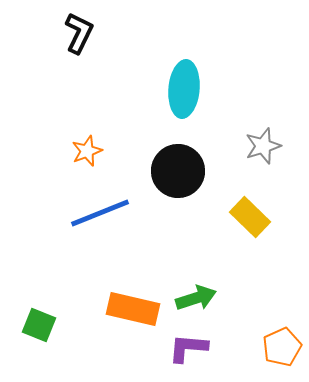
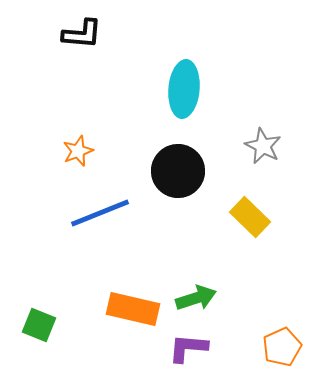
black L-shape: moved 3 px right, 1 px down; rotated 69 degrees clockwise
gray star: rotated 27 degrees counterclockwise
orange star: moved 9 px left
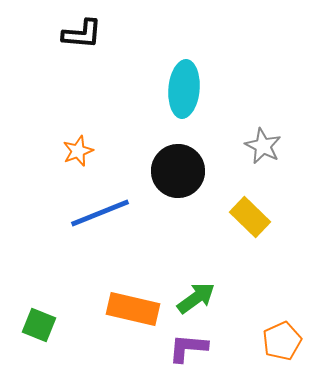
green arrow: rotated 18 degrees counterclockwise
orange pentagon: moved 6 px up
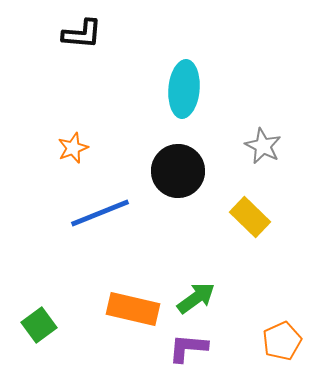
orange star: moved 5 px left, 3 px up
green square: rotated 32 degrees clockwise
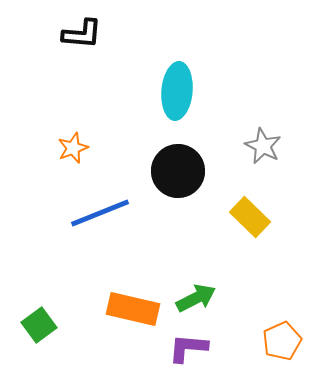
cyan ellipse: moved 7 px left, 2 px down
green arrow: rotated 9 degrees clockwise
